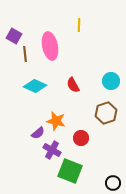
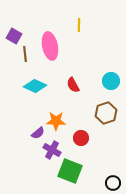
orange star: rotated 12 degrees counterclockwise
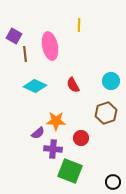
purple cross: moved 1 px right, 1 px up; rotated 24 degrees counterclockwise
black circle: moved 1 px up
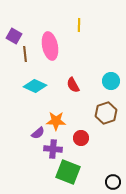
green square: moved 2 px left, 1 px down
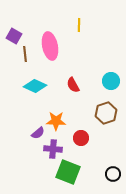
black circle: moved 8 px up
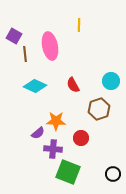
brown hexagon: moved 7 px left, 4 px up
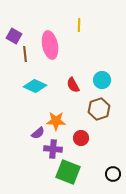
pink ellipse: moved 1 px up
cyan circle: moved 9 px left, 1 px up
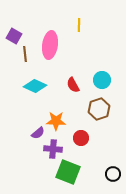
pink ellipse: rotated 20 degrees clockwise
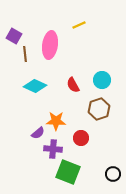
yellow line: rotated 64 degrees clockwise
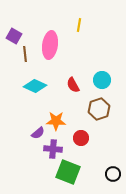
yellow line: rotated 56 degrees counterclockwise
